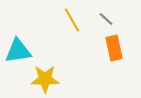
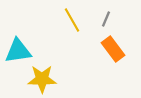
gray line: rotated 70 degrees clockwise
orange rectangle: moved 1 px left, 1 px down; rotated 25 degrees counterclockwise
yellow star: moved 3 px left
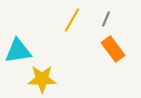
yellow line: rotated 60 degrees clockwise
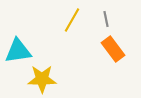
gray line: rotated 35 degrees counterclockwise
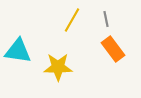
cyan triangle: rotated 16 degrees clockwise
yellow star: moved 16 px right, 12 px up
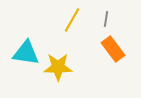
gray line: rotated 21 degrees clockwise
cyan triangle: moved 8 px right, 2 px down
